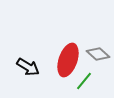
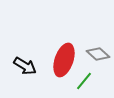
red ellipse: moved 4 px left
black arrow: moved 3 px left, 1 px up
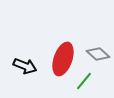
red ellipse: moved 1 px left, 1 px up
black arrow: rotated 10 degrees counterclockwise
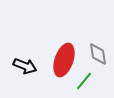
gray diamond: rotated 40 degrees clockwise
red ellipse: moved 1 px right, 1 px down
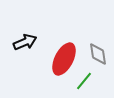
red ellipse: moved 1 px up; rotated 8 degrees clockwise
black arrow: moved 24 px up; rotated 45 degrees counterclockwise
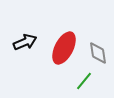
gray diamond: moved 1 px up
red ellipse: moved 11 px up
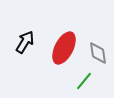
black arrow: rotated 35 degrees counterclockwise
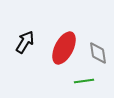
green line: rotated 42 degrees clockwise
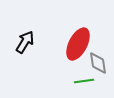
red ellipse: moved 14 px right, 4 px up
gray diamond: moved 10 px down
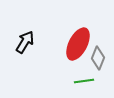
gray diamond: moved 5 px up; rotated 30 degrees clockwise
